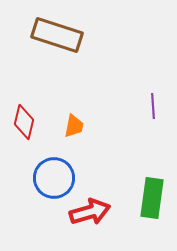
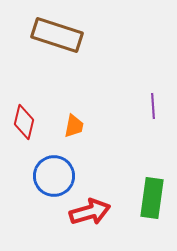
blue circle: moved 2 px up
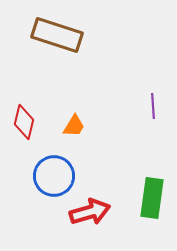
orange trapezoid: rotated 20 degrees clockwise
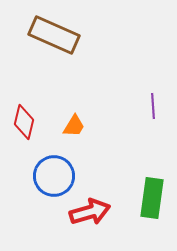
brown rectangle: moved 3 px left; rotated 6 degrees clockwise
